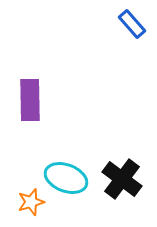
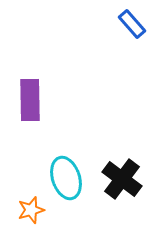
cyan ellipse: rotated 51 degrees clockwise
orange star: moved 8 px down
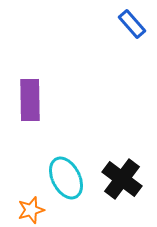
cyan ellipse: rotated 9 degrees counterclockwise
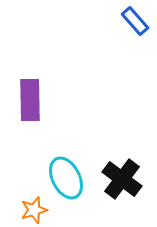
blue rectangle: moved 3 px right, 3 px up
orange star: moved 3 px right
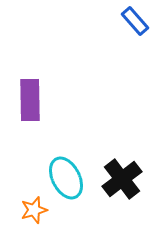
black cross: rotated 15 degrees clockwise
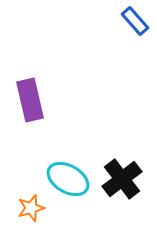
purple rectangle: rotated 12 degrees counterclockwise
cyan ellipse: moved 2 px right, 1 px down; rotated 33 degrees counterclockwise
orange star: moved 3 px left, 2 px up
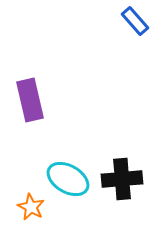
black cross: rotated 33 degrees clockwise
orange star: moved 1 px up; rotated 28 degrees counterclockwise
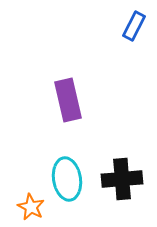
blue rectangle: moved 1 px left, 5 px down; rotated 68 degrees clockwise
purple rectangle: moved 38 px right
cyan ellipse: moved 1 px left; rotated 51 degrees clockwise
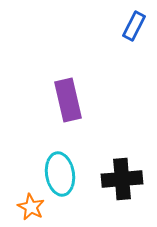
cyan ellipse: moved 7 px left, 5 px up
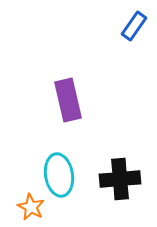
blue rectangle: rotated 8 degrees clockwise
cyan ellipse: moved 1 px left, 1 px down
black cross: moved 2 px left
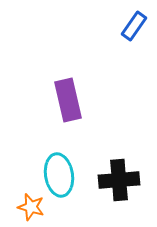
black cross: moved 1 px left, 1 px down
orange star: rotated 12 degrees counterclockwise
